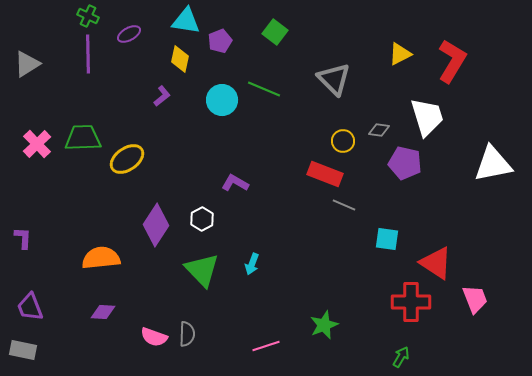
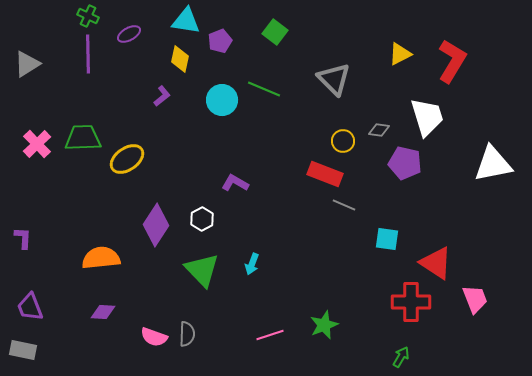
pink line at (266, 346): moved 4 px right, 11 px up
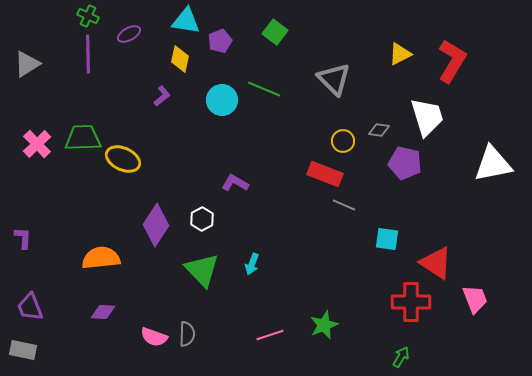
yellow ellipse at (127, 159): moved 4 px left; rotated 60 degrees clockwise
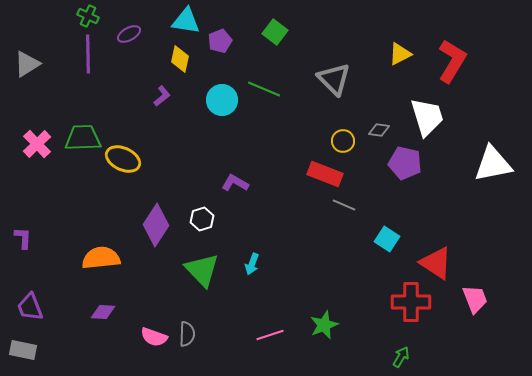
white hexagon at (202, 219): rotated 10 degrees clockwise
cyan square at (387, 239): rotated 25 degrees clockwise
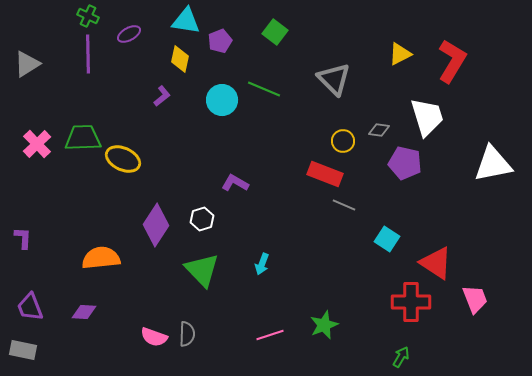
cyan arrow at (252, 264): moved 10 px right
purple diamond at (103, 312): moved 19 px left
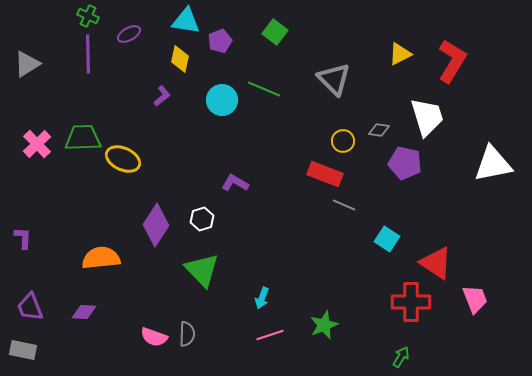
cyan arrow at (262, 264): moved 34 px down
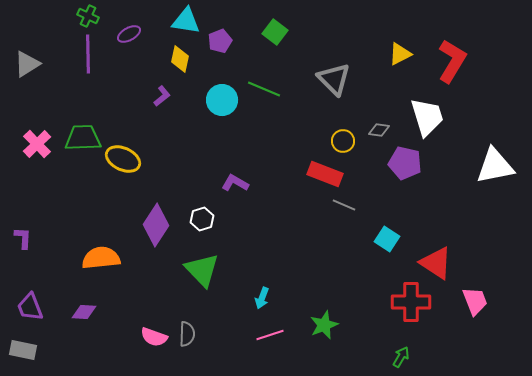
white triangle at (493, 164): moved 2 px right, 2 px down
pink trapezoid at (475, 299): moved 2 px down
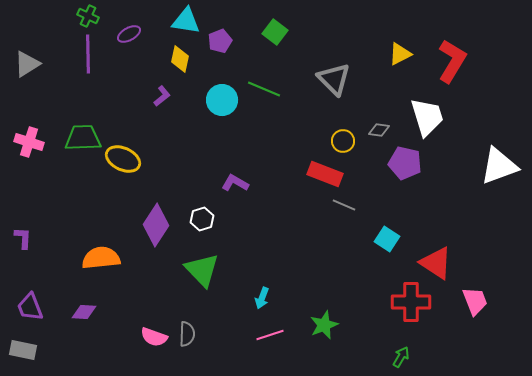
pink cross at (37, 144): moved 8 px left, 2 px up; rotated 28 degrees counterclockwise
white triangle at (495, 166): moved 4 px right; rotated 9 degrees counterclockwise
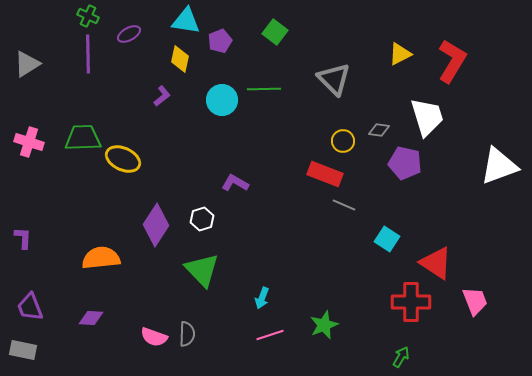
green line at (264, 89): rotated 24 degrees counterclockwise
purple diamond at (84, 312): moved 7 px right, 6 px down
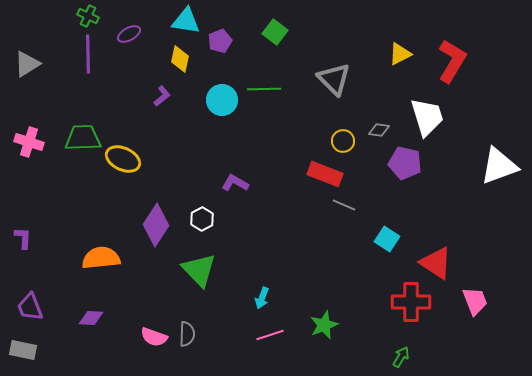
white hexagon at (202, 219): rotated 10 degrees counterclockwise
green triangle at (202, 270): moved 3 px left
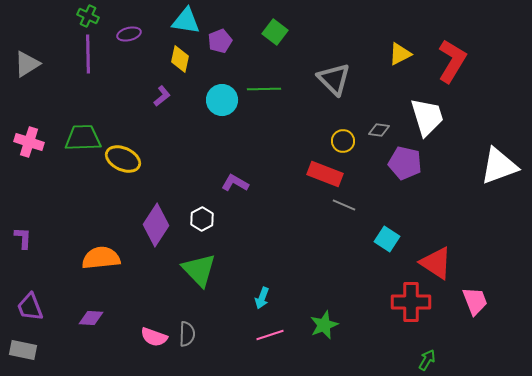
purple ellipse at (129, 34): rotated 15 degrees clockwise
green arrow at (401, 357): moved 26 px right, 3 px down
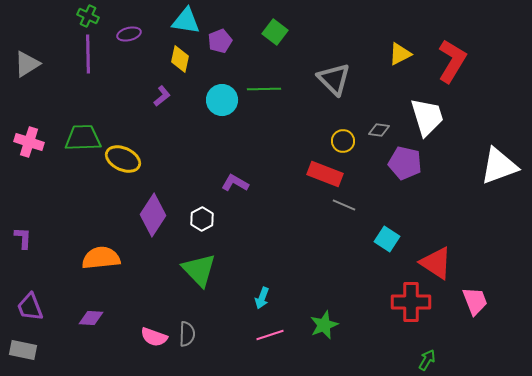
purple diamond at (156, 225): moved 3 px left, 10 px up
